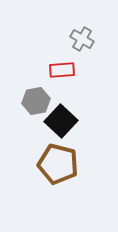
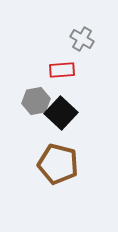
black square: moved 8 px up
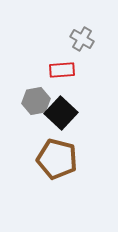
brown pentagon: moved 1 px left, 5 px up
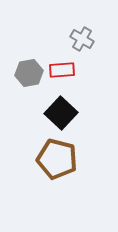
gray hexagon: moved 7 px left, 28 px up
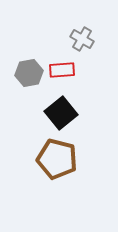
black square: rotated 8 degrees clockwise
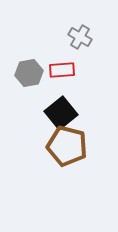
gray cross: moved 2 px left, 2 px up
brown pentagon: moved 10 px right, 13 px up
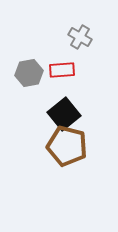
black square: moved 3 px right, 1 px down
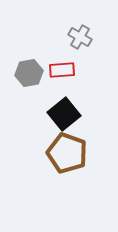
brown pentagon: moved 7 px down; rotated 6 degrees clockwise
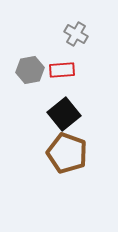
gray cross: moved 4 px left, 3 px up
gray hexagon: moved 1 px right, 3 px up
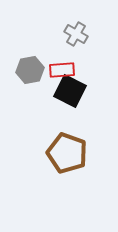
black square: moved 6 px right, 23 px up; rotated 24 degrees counterclockwise
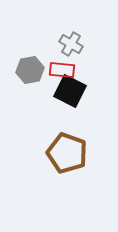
gray cross: moved 5 px left, 10 px down
red rectangle: rotated 10 degrees clockwise
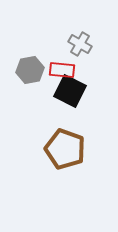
gray cross: moved 9 px right
brown pentagon: moved 2 px left, 4 px up
